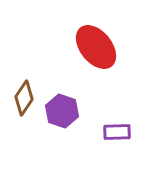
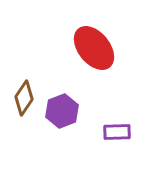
red ellipse: moved 2 px left, 1 px down
purple hexagon: rotated 20 degrees clockwise
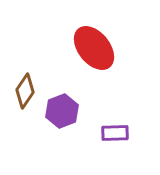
brown diamond: moved 1 px right, 7 px up
purple rectangle: moved 2 px left, 1 px down
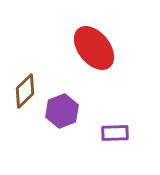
brown diamond: rotated 12 degrees clockwise
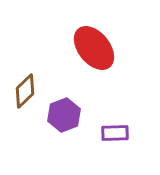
purple hexagon: moved 2 px right, 4 px down
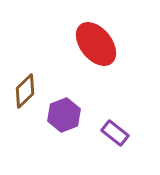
red ellipse: moved 2 px right, 4 px up
purple rectangle: rotated 40 degrees clockwise
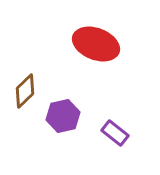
red ellipse: rotated 30 degrees counterclockwise
purple hexagon: moved 1 px left, 1 px down; rotated 8 degrees clockwise
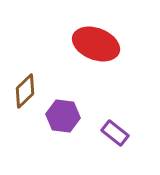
purple hexagon: rotated 20 degrees clockwise
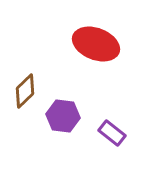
purple rectangle: moved 3 px left
